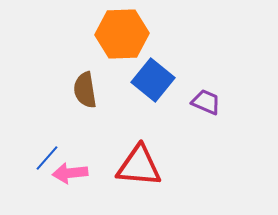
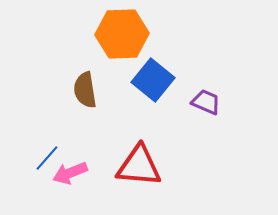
pink arrow: rotated 16 degrees counterclockwise
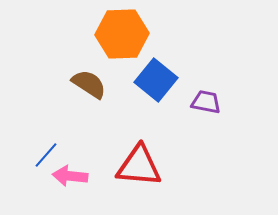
blue square: moved 3 px right
brown semicircle: moved 4 px right, 6 px up; rotated 132 degrees clockwise
purple trapezoid: rotated 12 degrees counterclockwise
blue line: moved 1 px left, 3 px up
pink arrow: moved 3 px down; rotated 28 degrees clockwise
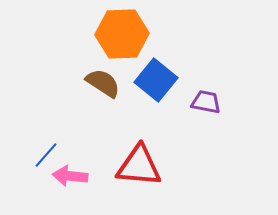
brown semicircle: moved 14 px right, 1 px up
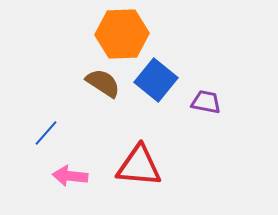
blue line: moved 22 px up
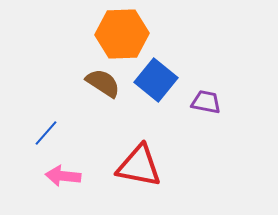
red triangle: rotated 6 degrees clockwise
pink arrow: moved 7 px left
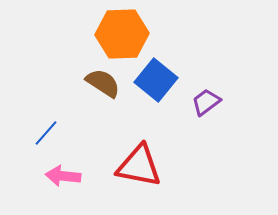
purple trapezoid: rotated 48 degrees counterclockwise
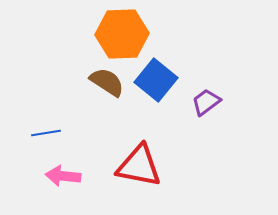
brown semicircle: moved 4 px right, 1 px up
blue line: rotated 40 degrees clockwise
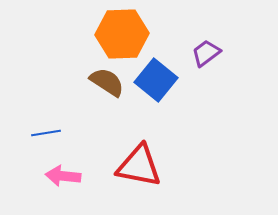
purple trapezoid: moved 49 px up
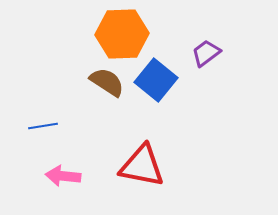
blue line: moved 3 px left, 7 px up
red triangle: moved 3 px right
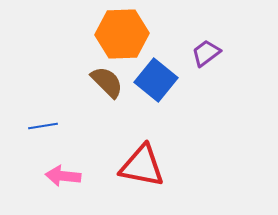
brown semicircle: rotated 12 degrees clockwise
